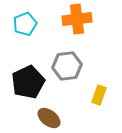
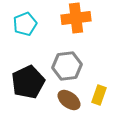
orange cross: moved 1 px left, 1 px up
brown ellipse: moved 20 px right, 18 px up
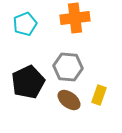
orange cross: moved 1 px left
gray hexagon: moved 1 px right, 1 px down; rotated 12 degrees clockwise
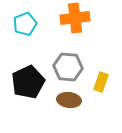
yellow rectangle: moved 2 px right, 13 px up
brown ellipse: rotated 30 degrees counterclockwise
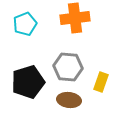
black pentagon: rotated 8 degrees clockwise
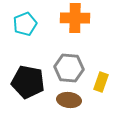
orange cross: rotated 8 degrees clockwise
gray hexagon: moved 1 px right, 1 px down
black pentagon: rotated 28 degrees clockwise
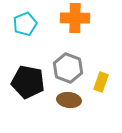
gray hexagon: moved 1 px left; rotated 16 degrees clockwise
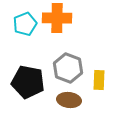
orange cross: moved 18 px left
yellow rectangle: moved 2 px left, 2 px up; rotated 18 degrees counterclockwise
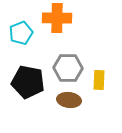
cyan pentagon: moved 4 px left, 9 px down
gray hexagon: rotated 20 degrees counterclockwise
